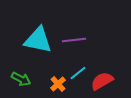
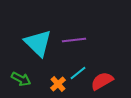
cyan triangle: moved 3 px down; rotated 32 degrees clockwise
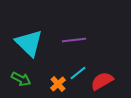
cyan triangle: moved 9 px left
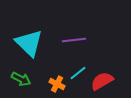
orange cross: moved 1 px left; rotated 21 degrees counterclockwise
